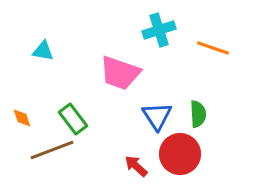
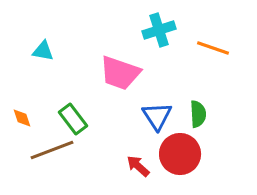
red arrow: moved 2 px right
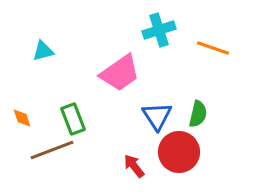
cyan triangle: rotated 25 degrees counterclockwise
pink trapezoid: rotated 54 degrees counterclockwise
green semicircle: rotated 16 degrees clockwise
green rectangle: rotated 16 degrees clockwise
red circle: moved 1 px left, 2 px up
red arrow: moved 4 px left; rotated 10 degrees clockwise
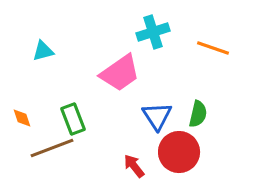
cyan cross: moved 6 px left, 2 px down
brown line: moved 2 px up
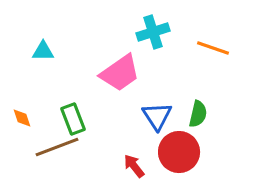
cyan triangle: rotated 15 degrees clockwise
brown line: moved 5 px right, 1 px up
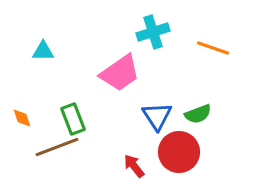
green semicircle: rotated 56 degrees clockwise
